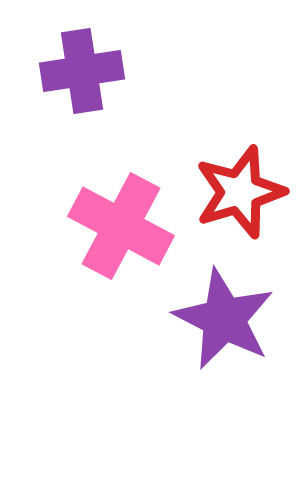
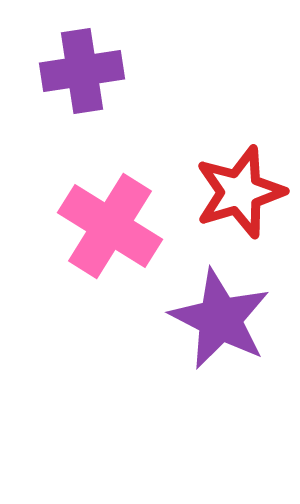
pink cross: moved 11 px left; rotated 4 degrees clockwise
purple star: moved 4 px left
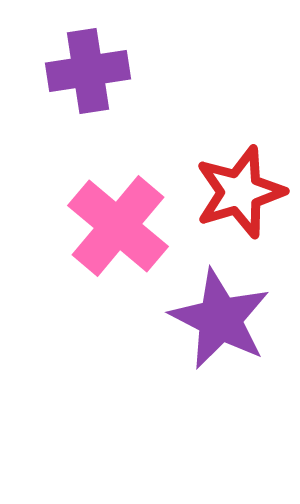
purple cross: moved 6 px right
pink cross: moved 8 px right; rotated 8 degrees clockwise
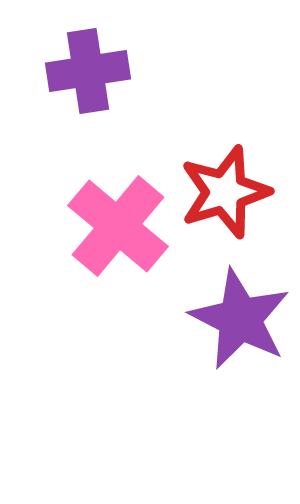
red star: moved 15 px left
purple star: moved 20 px right
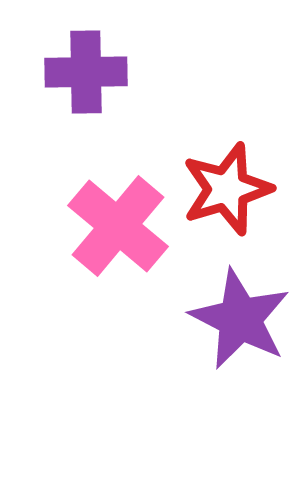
purple cross: moved 2 px left, 1 px down; rotated 8 degrees clockwise
red star: moved 2 px right, 3 px up
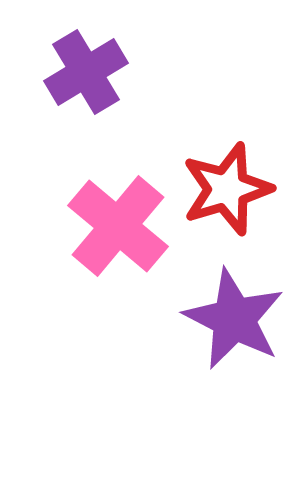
purple cross: rotated 30 degrees counterclockwise
purple star: moved 6 px left
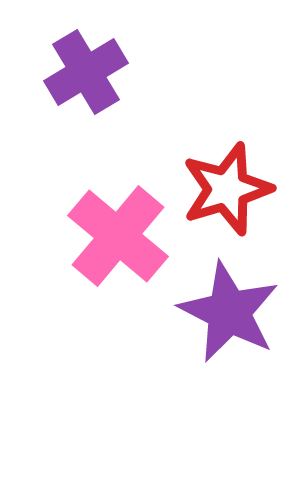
pink cross: moved 10 px down
purple star: moved 5 px left, 7 px up
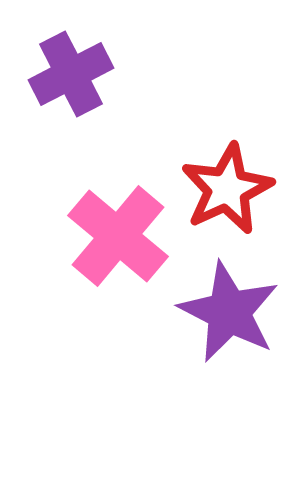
purple cross: moved 15 px left, 2 px down; rotated 4 degrees clockwise
red star: rotated 8 degrees counterclockwise
